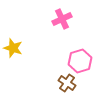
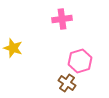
pink cross: rotated 18 degrees clockwise
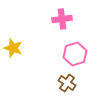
pink hexagon: moved 5 px left, 7 px up
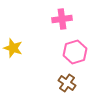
pink hexagon: moved 2 px up
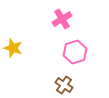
pink cross: rotated 24 degrees counterclockwise
brown cross: moved 3 px left, 2 px down
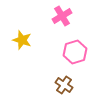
pink cross: moved 3 px up
yellow star: moved 9 px right, 8 px up
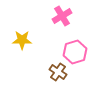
yellow star: rotated 18 degrees counterclockwise
brown cross: moved 6 px left, 13 px up
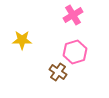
pink cross: moved 11 px right, 1 px up
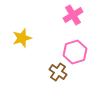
yellow star: moved 2 px up; rotated 18 degrees counterclockwise
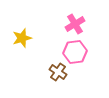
pink cross: moved 2 px right, 9 px down
pink hexagon: rotated 10 degrees clockwise
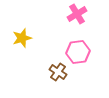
pink cross: moved 2 px right, 10 px up
pink hexagon: moved 3 px right
